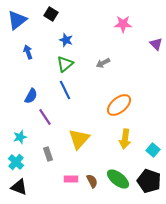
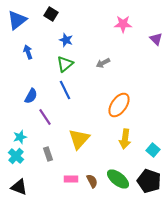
purple triangle: moved 5 px up
orange ellipse: rotated 15 degrees counterclockwise
cyan cross: moved 6 px up
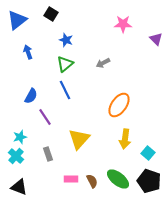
cyan square: moved 5 px left, 3 px down
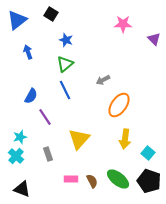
purple triangle: moved 2 px left
gray arrow: moved 17 px down
black triangle: moved 3 px right, 2 px down
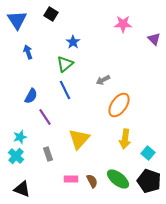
blue triangle: rotated 25 degrees counterclockwise
blue star: moved 7 px right, 2 px down; rotated 16 degrees clockwise
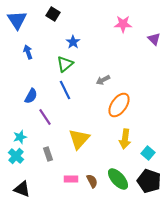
black square: moved 2 px right
green ellipse: rotated 10 degrees clockwise
